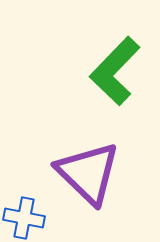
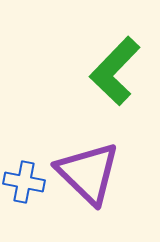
blue cross: moved 36 px up
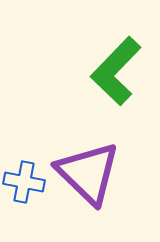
green L-shape: moved 1 px right
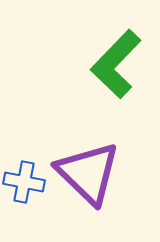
green L-shape: moved 7 px up
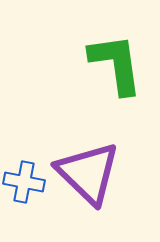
green L-shape: rotated 128 degrees clockwise
